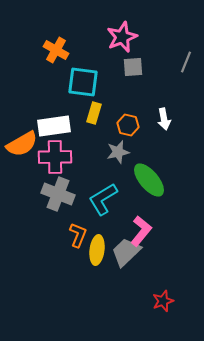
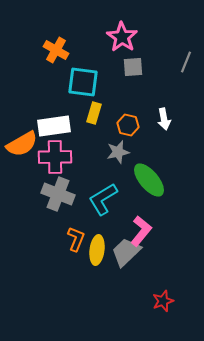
pink star: rotated 16 degrees counterclockwise
orange L-shape: moved 2 px left, 4 px down
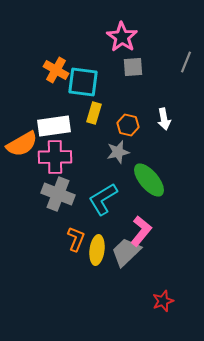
orange cross: moved 20 px down
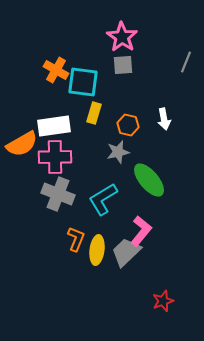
gray square: moved 10 px left, 2 px up
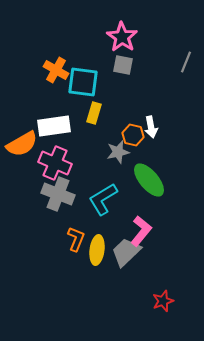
gray square: rotated 15 degrees clockwise
white arrow: moved 13 px left, 8 px down
orange hexagon: moved 5 px right, 10 px down
pink cross: moved 6 px down; rotated 24 degrees clockwise
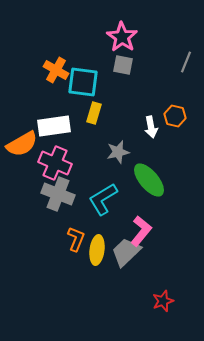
orange hexagon: moved 42 px right, 19 px up
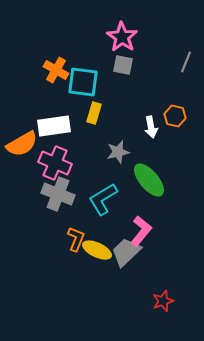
yellow ellipse: rotated 72 degrees counterclockwise
